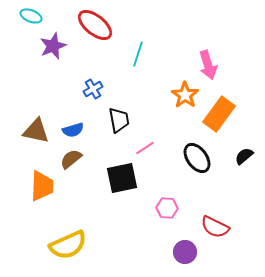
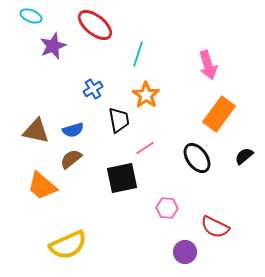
orange star: moved 39 px left
orange trapezoid: rotated 128 degrees clockwise
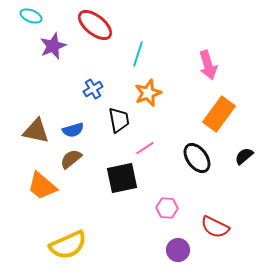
orange star: moved 2 px right, 2 px up; rotated 16 degrees clockwise
purple circle: moved 7 px left, 2 px up
